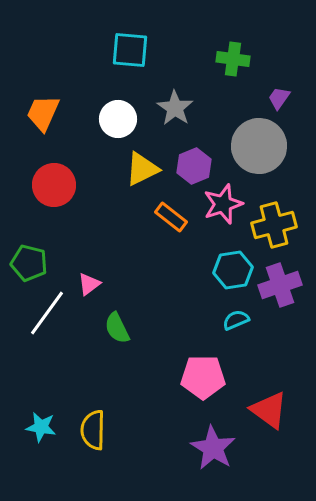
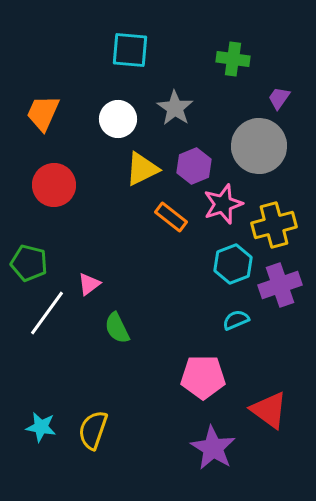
cyan hexagon: moved 6 px up; rotated 12 degrees counterclockwise
yellow semicircle: rotated 18 degrees clockwise
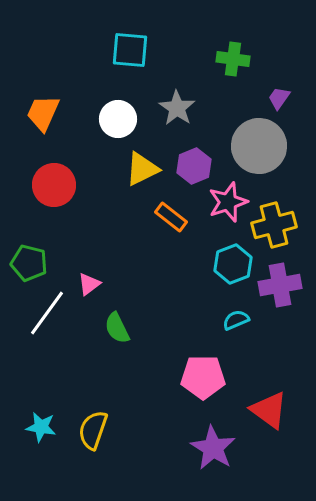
gray star: moved 2 px right
pink star: moved 5 px right, 2 px up
purple cross: rotated 9 degrees clockwise
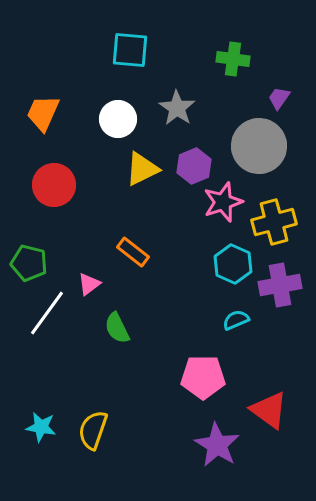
pink star: moved 5 px left
orange rectangle: moved 38 px left, 35 px down
yellow cross: moved 3 px up
cyan hexagon: rotated 15 degrees counterclockwise
purple star: moved 4 px right, 3 px up
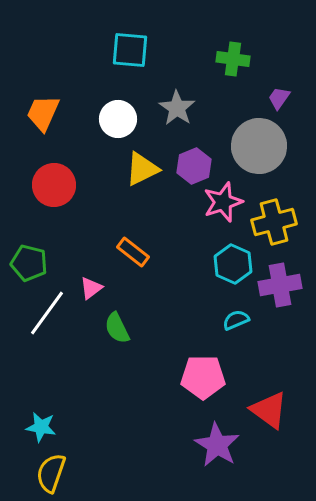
pink triangle: moved 2 px right, 4 px down
yellow semicircle: moved 42 px left, 43 px down
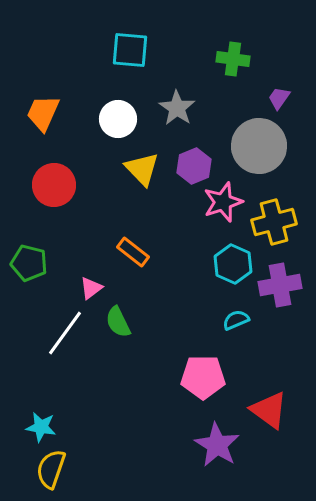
yellow triangle: rotated 48 degrees counterclockwise
white line: moved 18 px right, 20 px down
green semicircle: moved 1 px right, 6 px up
yellow semicircle: moved 4 px up
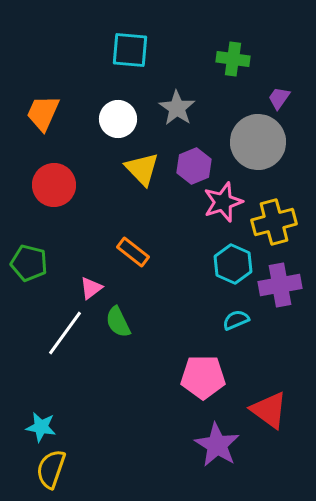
gray circle: moved 1 px left, 4 px up
